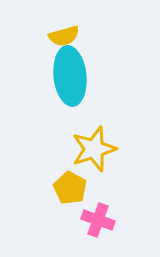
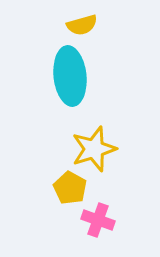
yellow semicircle: moved 18 px right, 11 px up
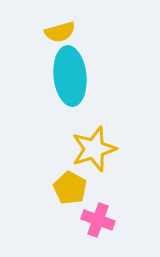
yellow semicircle: moved 22 px left, 7 px down
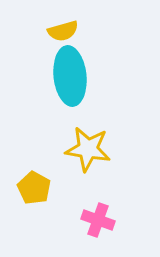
yellow semicircle: moved 3 px right, 1 px up
yellow star: moved 6 px left; rotated 27 degrees clockwise
yellow pentagon: moved 36 px left
